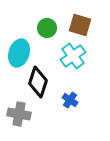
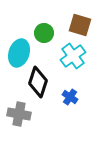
green circle: moved 3 px left, 5 px down
blue cross: moved 3 px up
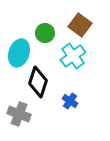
brown square: rotated 20 degrees clockwise
green circle: moved 1 px right
blue cross: moved 4 px down
gray cross: rotated 10 degrees clockwise
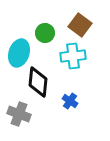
cyan cross: rotated 30 degrees clockwise
black diamond: rotated 12 degrees counterclockwise
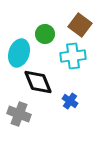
green circle: moved 1 px down
black diamond: rotated 28 degrees counterclockwise
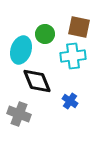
brown square: moved 1 px left, 2 px down; rotated 25 degrees counterclockwise
cyan ellipse: moved 2 px right, 3 px up
black diamond: moved 1 px left, 1 px up
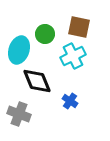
cyan ellipse: moved 2 px left
cyan cross: rotated 20 degrees counterclockwise
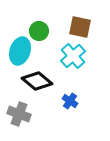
brown square: moved 1 px right
green circle: moved 6 px left, 3 px up
cyan ellipse: moved 1 px right, 1 px down
cyan cross: rotated 15 degrees counterclockwise
black diamond: rotated 28 degrees counterclockwise
